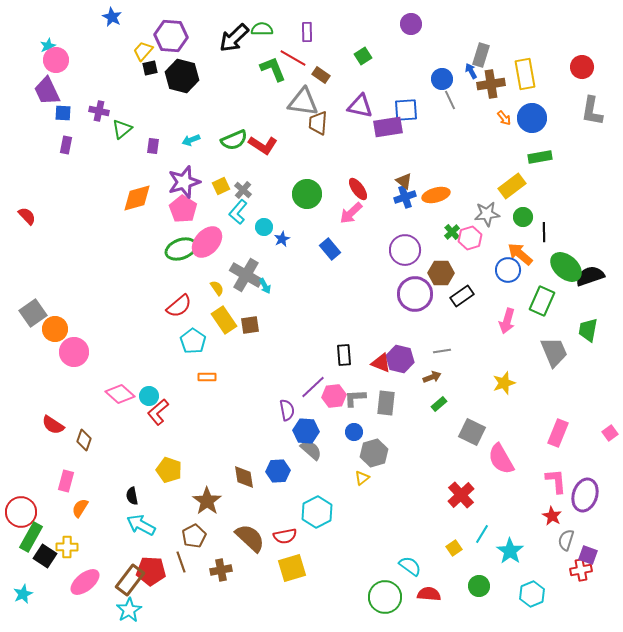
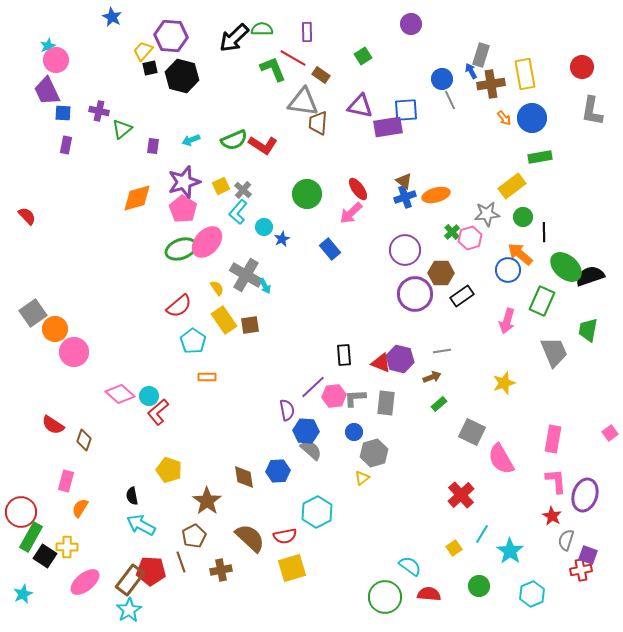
pink rectangle at (558, 433): moved 5 px left, 6 px down; rotated 12 degrees counterclockwise
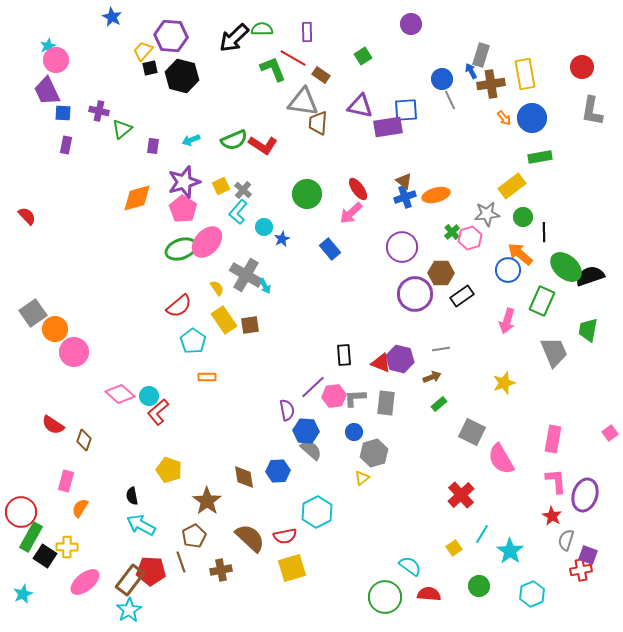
purple circle at (405, 250): moved 3 px left, 3 px up
gray line at (442, 351): moved 1 px left, 2 px up
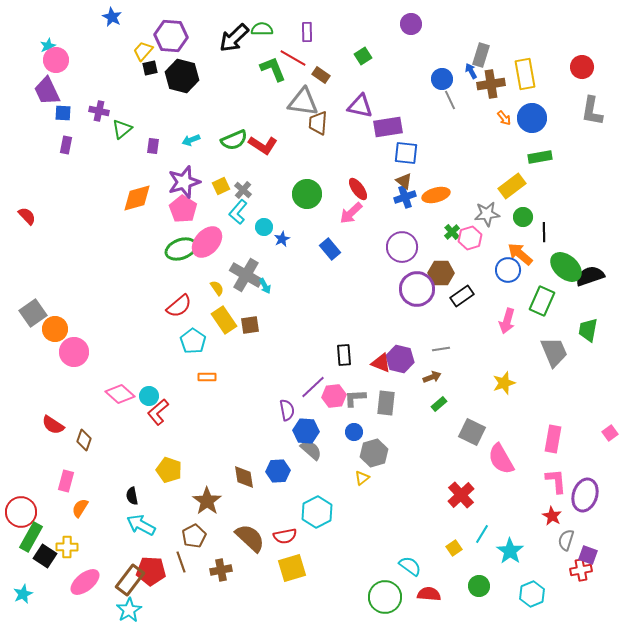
blue square at (406, 110): moved 43 px down; rotated 10 degrees clockwise
purple circle at (415, 294): moved 2 px right, 5 px up
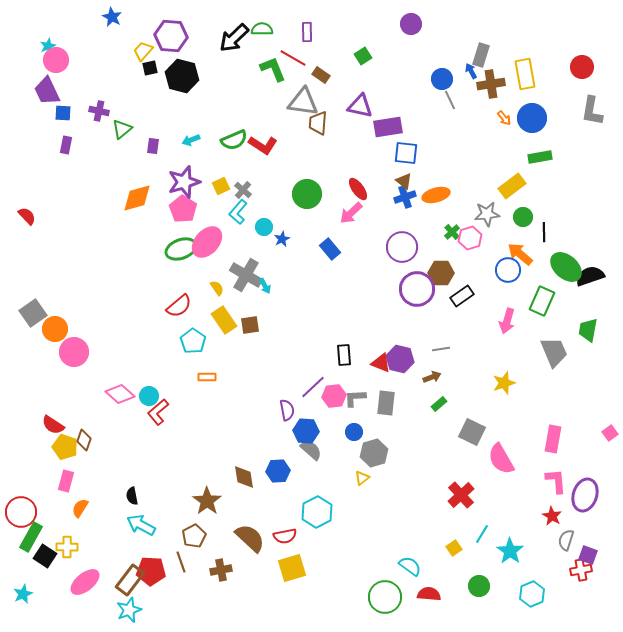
yellow pentagon at (169, 470): moved 104 px left, 23 px up
cyan star at (129, 610): rotated 10 degrees clockwise
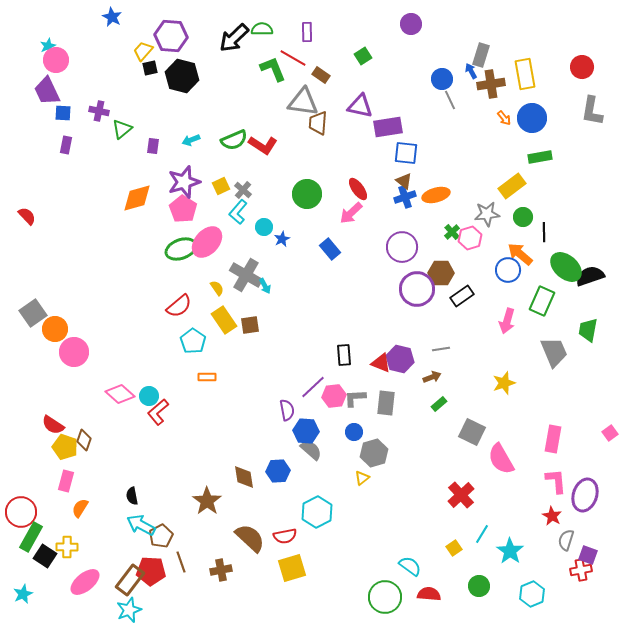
brown pentagon at (194, 536): moved 33 px left
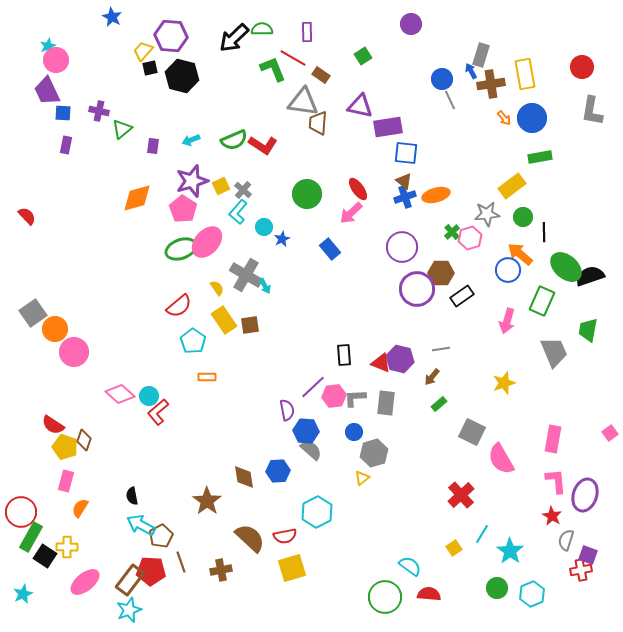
purple star at (184, 182): moved 8 px right, 1 px up
brown arrow at (432, 377): rotated 150 degrees clockwise
green circle at (479, 586): moved 18 px right, 2 px down
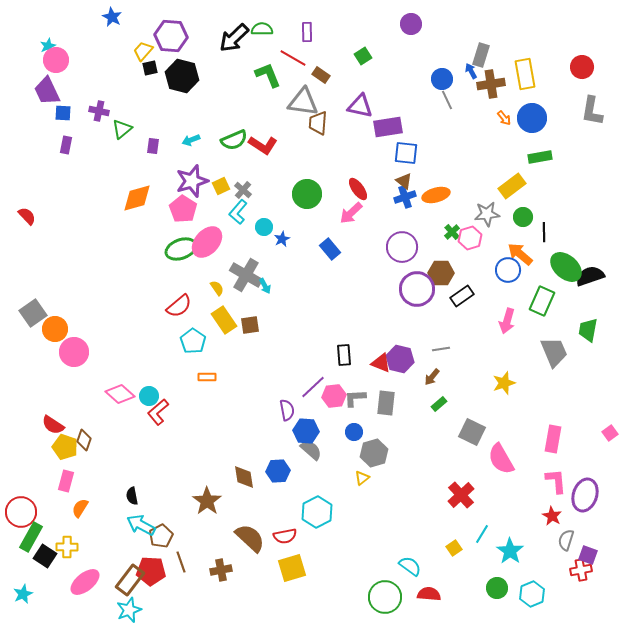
green L-shape at (273, 69): moved 5 px left, 6 px down
gray line at (450, 100): moved 3 px left
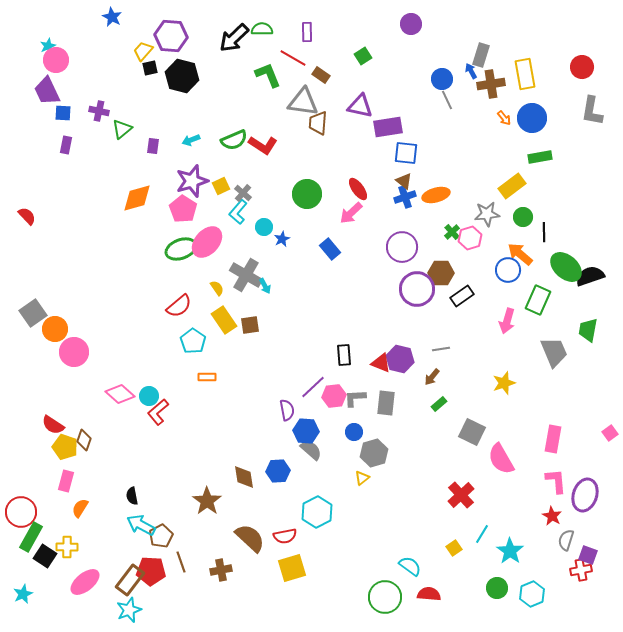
gray cross at (243, 190): moved 3 px down
green rectangle at (542, 301): moved 4 px left, 1 px up
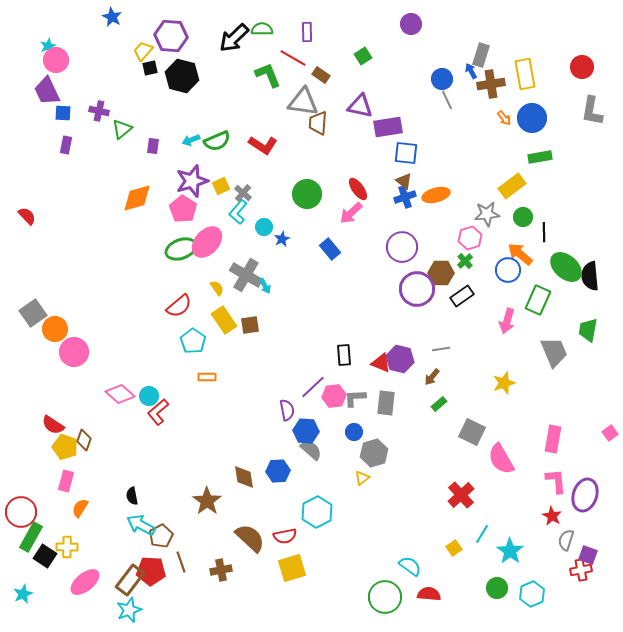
green semicircle at (234, 140): moved 17 px left, 1 px down
green cross at (452, 232): moved 13 px right, 29 px down
black semicircle at (590, 276): rotated 76 degrees counterclockwise
